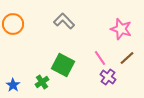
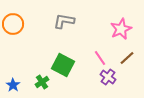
gray L-shape: rotated 35 degrees counterclockwise
pink star: rotated 30 degrees clockwise
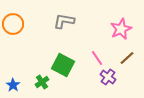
pink line: moved 3 px left
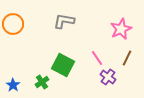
brown line: rotated 21 degrees counterclockwise
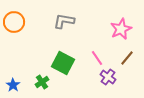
orange circle: moved 1 px right, 2 px up
brown line: rotated 14 degrees clockwise
green square: moved 2 px up
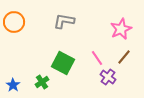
brown line: moved 3 px left, 1 px up
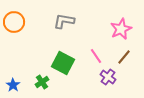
pink line: moved 1 px left, 2 px up
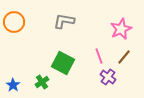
pink line: moved 3 px right; rotated 14 degrees clockwise
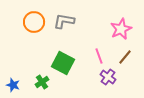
orange circle: moved 20 px right
brown line: moved 1 px right
blue star: rotated 16 degrees counterclockwise
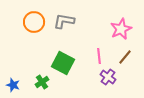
pink line: rotated 14 degrees clockwise
